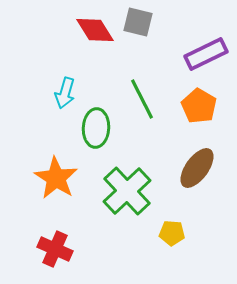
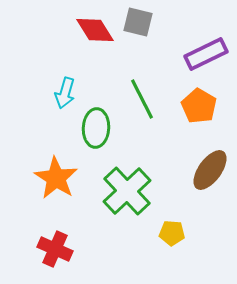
brown ellipse: moved 13 px right, 2 px down
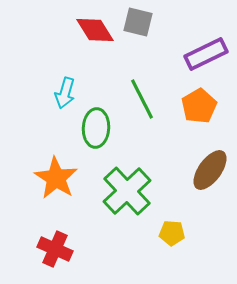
orange pentagon: rotated 12 degrees clockwise
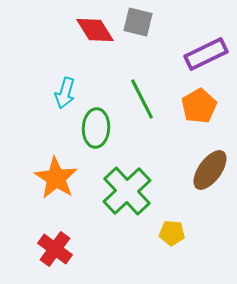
red cross: rotated 12 degrees clockwise
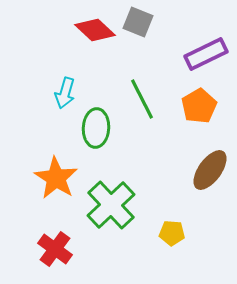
gray square: rotated 8 degrees clockwise
red diamond: rotated 15 degrees counterclockwise
green cross: moved 16 px left, 14 px down
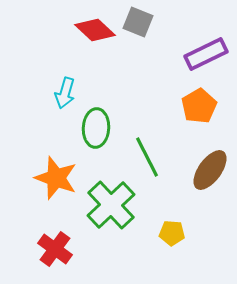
green line: moved 5 px right, 58 px down
orange star: rotated 12 degrees counterclockwise
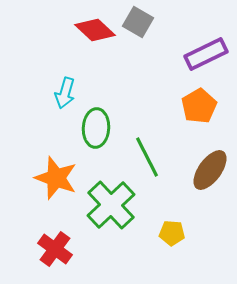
gray square: rotated 8 degrees clockwise
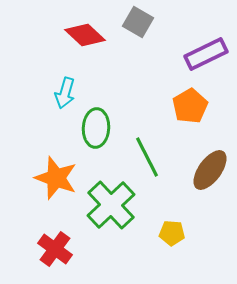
red diamond: moved 10 px left, 5 px down
orange pentagon: moved 9 px left
